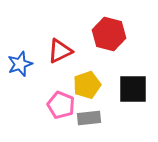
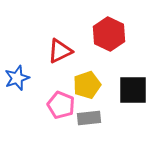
red hexagon: rotated 12 degrees clockwise
blue star: moved 3 px left, 14 px down
black square: moved 1 px down
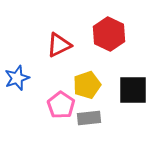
red triangle: moved 1 px left, 6 px up
pink pentagon: rotated 12 degrees clockwise
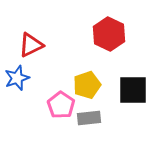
red triangle: moved 28 px left
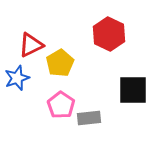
yellow pentagon: moved 27 px left, 22 px up; rotated 12 degrees counterclockwise
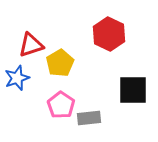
red triangle: rotated 8 degrees clockwise
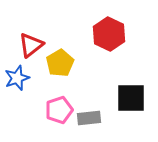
red triangle: rotated 20 degrees counterclockwise
black square: moved 2 px left, 8 px down
pink pentagon: moved 2 px left, 5 px down; rotated 20 degrees clockwise
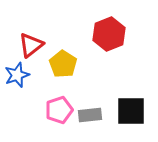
red hexagon: rotated 12 degrees clockwise
yellow pentagon: moved 3 px right, 1 px down; rotated 8 degrees counterclockwise
blue star: moved 3 px up
black square: moved 13 px down
gray rectangle: moved 1 px right, 3 px up
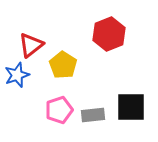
yellow pentagon: moved 1 px down
black square: moved 4 px up
gray rectangle: moved 3 px right
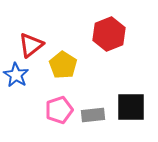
blue star: moved 1 px left; rotated 20 degrees counterclockwise
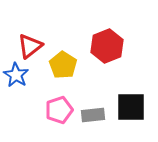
red hexagon: moved 2 px left, 12 px down
red triangle: moved 1 px left, 1 px down
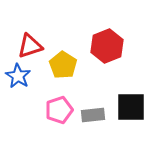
red triangle: rotated 20 degrees clockwise
blue star: moved 2 px right, 1 px down
